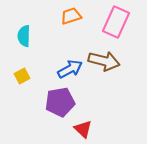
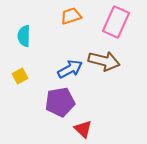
yellow square: moved 2 px left
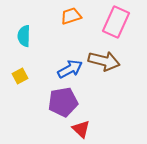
purple pentagon: moved 3 px right
red triangle: moved 2 px left
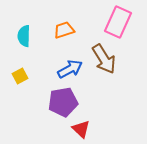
orange trapezoid: moved 7 px left, 14 px down
pink rectangle: moved 2 px right
brown arrow: moved 2 px up; rotated 44 degrees clockwise
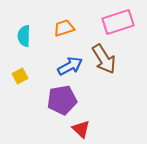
pink rectangle: rotated 48 degrees clockwise
orange trapezoid: moved 2 px up
blue arrow: moved 3 px up
purple pentagon: moved 1 px left, 2 px up
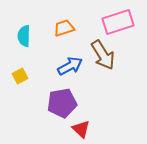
brown arrow: moved 1 px left, 4 px up
purple pentagon: moved 3 px down
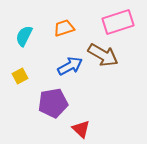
cyan semicircle: rotated 25 degrees clockwise
brown arrow: rotated 28 degrees counterclockwise
purple pentagon: moved 9 px left
